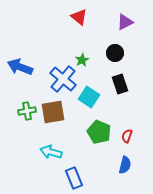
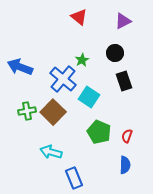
purple triangle: moved 2 px left, 1 px up
black rectangle: moved 4 px right, 3 px up
brown square: rotated 35 degrees counterclockwise
blue semicircle: rotated 12 degrees counterclockwise
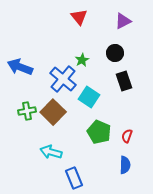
red triangle: rotated 12 degrees clockwise
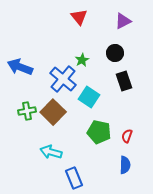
green pentagon: rotated 10 degrees counterclockwise
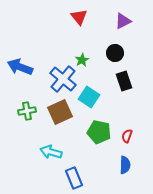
brown square: moved 7 px right; rotated 20 degrees clockwise
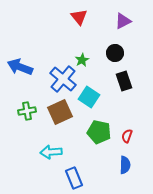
cyan arrow: rotated 20 degrees counterclockwise
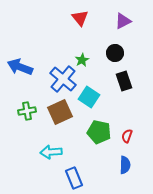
red triangle: moved 1 px right, 1 px down
